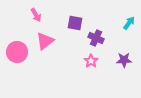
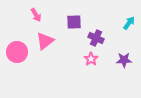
purple square: moved 1 px left, 1 px up; rotated 14 degrees counterclockwise
pink star: moved 2 px up
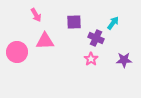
cyan arrow: moved 16 px left
pink triangle: rotated 36 degrees clockwise
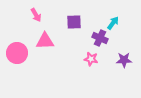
purple cross: moved 4 px right
pink circle: moved 1 px down
pink star: rotated 24 degrees counterclockwise
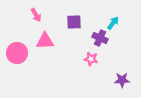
purple star: moved 2 px left, 20 px down
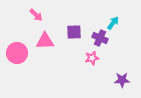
pink arrow: rotated 16 degrees counterclockwise
purple square: moved 10 px down
pink star: moved 1 px right, 1 px up; rotated 24 degrees counterclockwise
